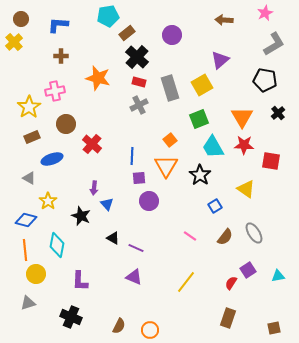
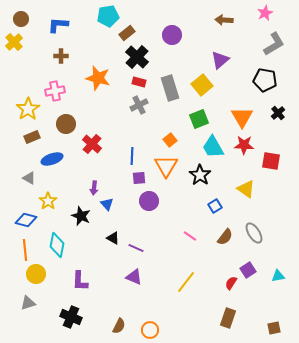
yellow square at (202, 85): rotated 10 degrees counterclockwise
yellow star at (29, 107): moved 1 px left, 2 px down
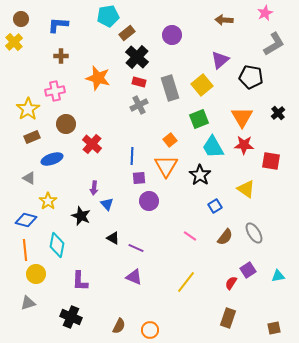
black pentagon at (265, 80): moved 14 px left, 3 px up
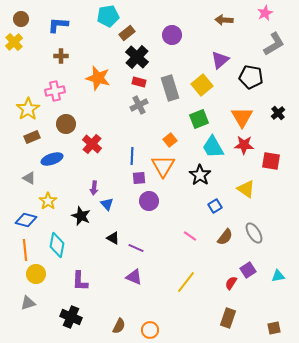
orange triangle at (166, 166): moved 3 px left
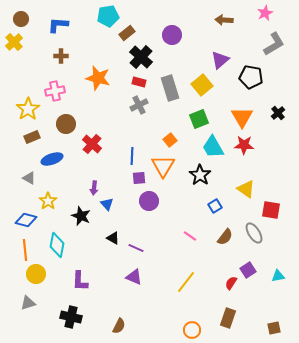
black cross at (137, 57): moved 4 px right
red square at (271, 161): moved 49 px down
black cross at (71, 317): rotated 10 degrees counterclockwise
orange circle at (150, 330): moved 42 px right
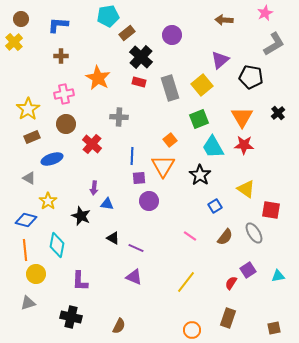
orange star at (98, 78): rotated 15 degrees clockwise
pink cross at (55, 91): moved 9 px right, 3 px down
gray cross at (139, 105): moved 20 px left, 12 px down; rotated 30 degrees clockwise
blue triangle at (107, 204): rotated 40 degrees counterclockwise
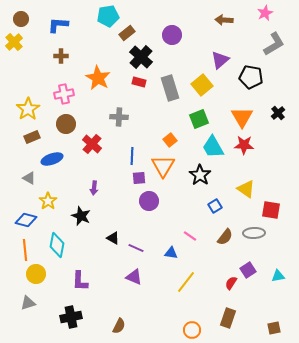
blue triangle at (107, 204): moved 64 px right, 49 px down
gray ellipse at (254, 233): rotated 60 degrees counterclockwise
black cross at (71, 317): rotated 25 degrees counterclockwise
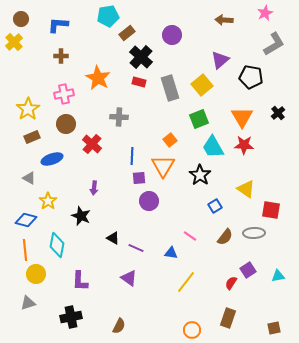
purple triangle at (134, 277): moved 5 px left, 1 px down; rotated 12 degrees clockwise
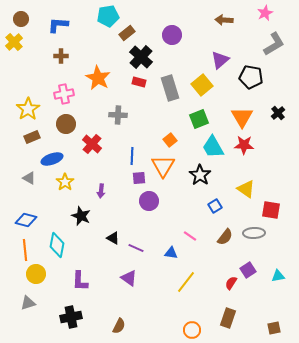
gray cross at (119, 117): moved 1 px left, 2 px up
purple arrow at (94, 188): moved 7 px right, 3 px down
yellow star at (48, 201): moved 17 px right, 19 px up
